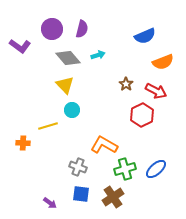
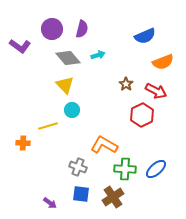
green cross: rotated 20 degrees clockwise
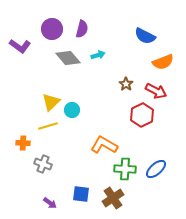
blue semicircle: rotated 50 degrees clockwise
yellow triangle: moved 14 px left, 17 px down; rotated 30 degrees clockwise
gray cross: moved 35 px left, 3 px up
brown cross: moved 1 px down
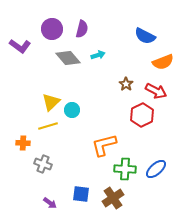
orange L-shape: rotated 44 degrees counterclockwise
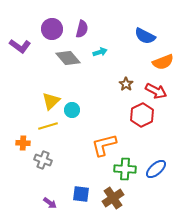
cyan arrow: moved 2 px right, 3 px up
yellow triangle: moved 1 px up
gray cross: moved 4 px up
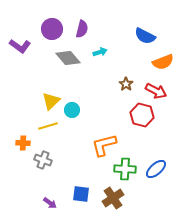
red hexagon: rotated 20 degrees counterclockwise
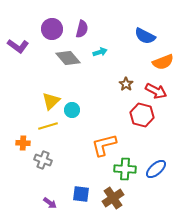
purple L-shape: moved 2 px left
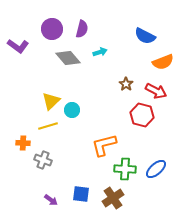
purple arrow: moved 1 px right, 3 px up
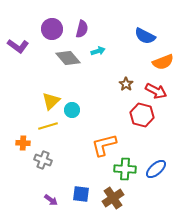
cyan arrow: moved 2 px left, 1 px up
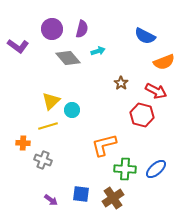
orange semicircle: moved 1 px right
brown star: moved 5 px left, 1 px up
